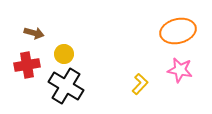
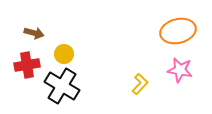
black cross: moved 4 px left
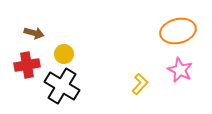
pink star: rotated 15 degrees clockwise
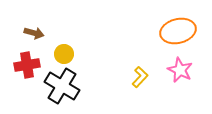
yellow L-shape: moved 7 px up
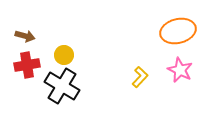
brown arrow: moved 9 px left, 3 px down
yellow circle: moved 1 px down
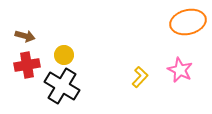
orange ellipse: moved 10 px right, 9 px up
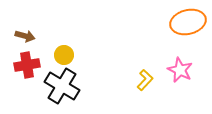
yellow L-shape: moved 5 px right, 3 px down
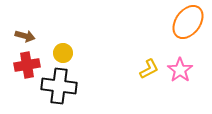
orange ellipse: rotated 40 degrees counterclockwise
yellow circle: moved 1 px left, 2 px up
pink star: rotated 10 degrees clockwise
yellow L-shape: moved 4 px right, 11 px up; rotated 20 degrees clockwise
black cross: moved 3 px left; rotated 24 degrees counterclockwise
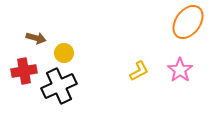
brown arrow: moved 11 px right, 2 px down
yellow circle: moved 1 px right
red cross: moved 3 px left, 6 px down
yellow L-shape: moved 10 px left, 2 px down
black cross: rotated 32 degrees counterclockwise
